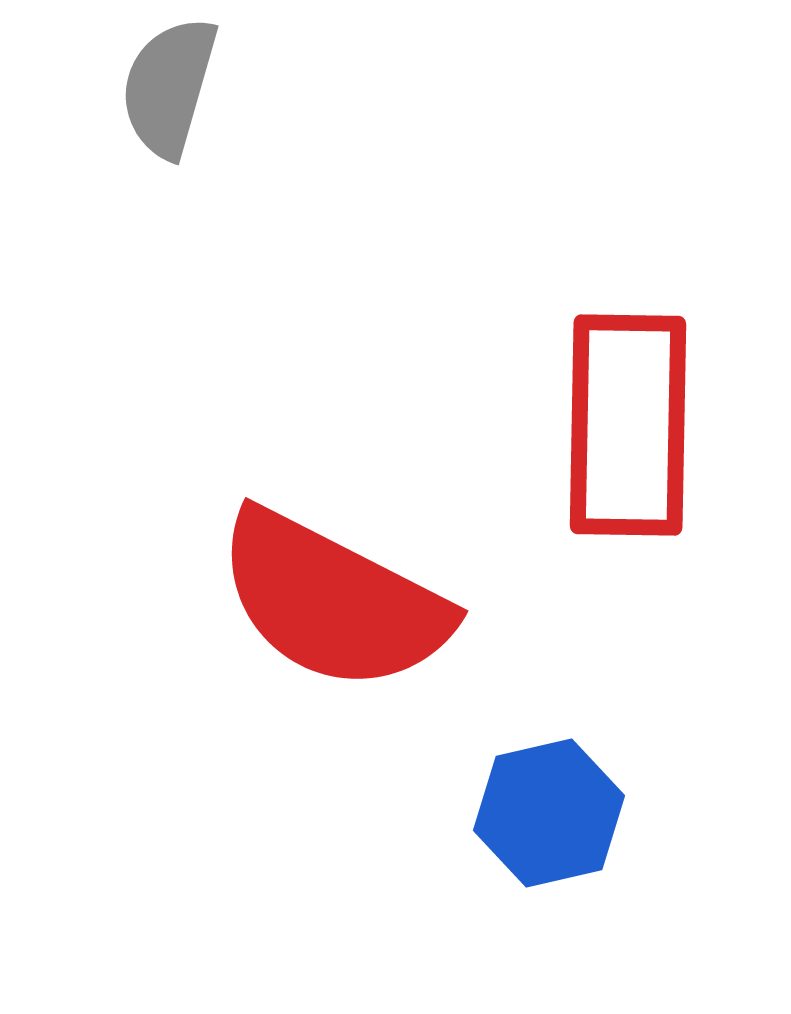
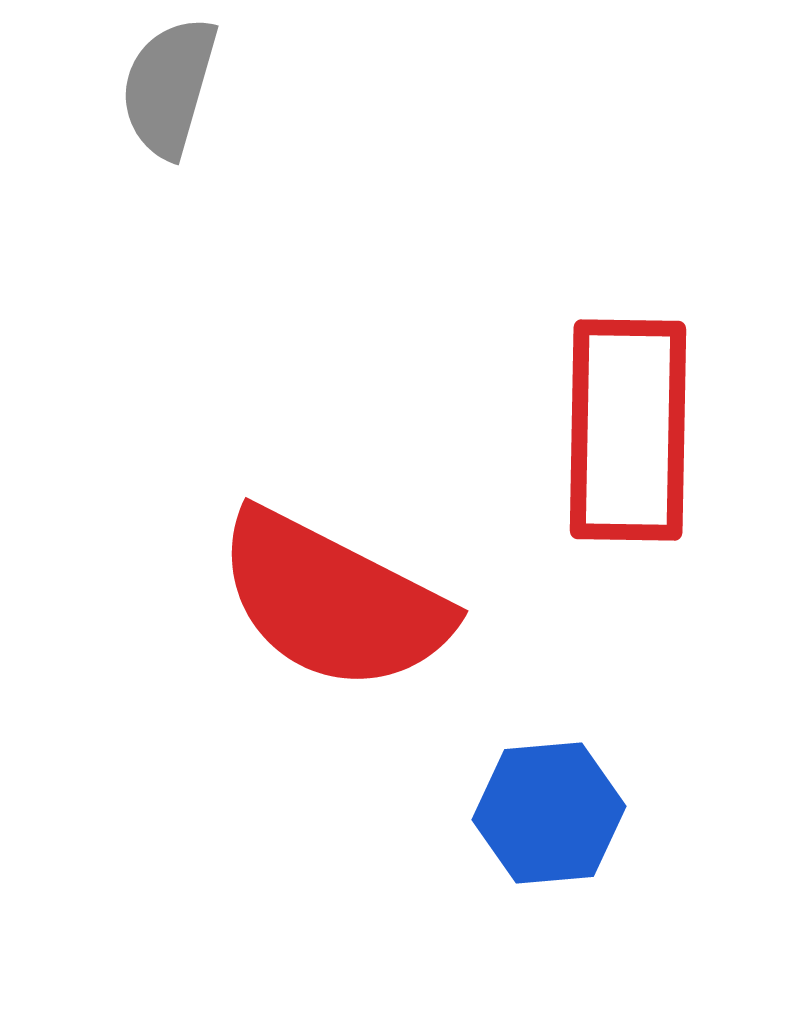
red rectangle: moved 5 px down
blue hexagon: rotated 8 degrees clockwise
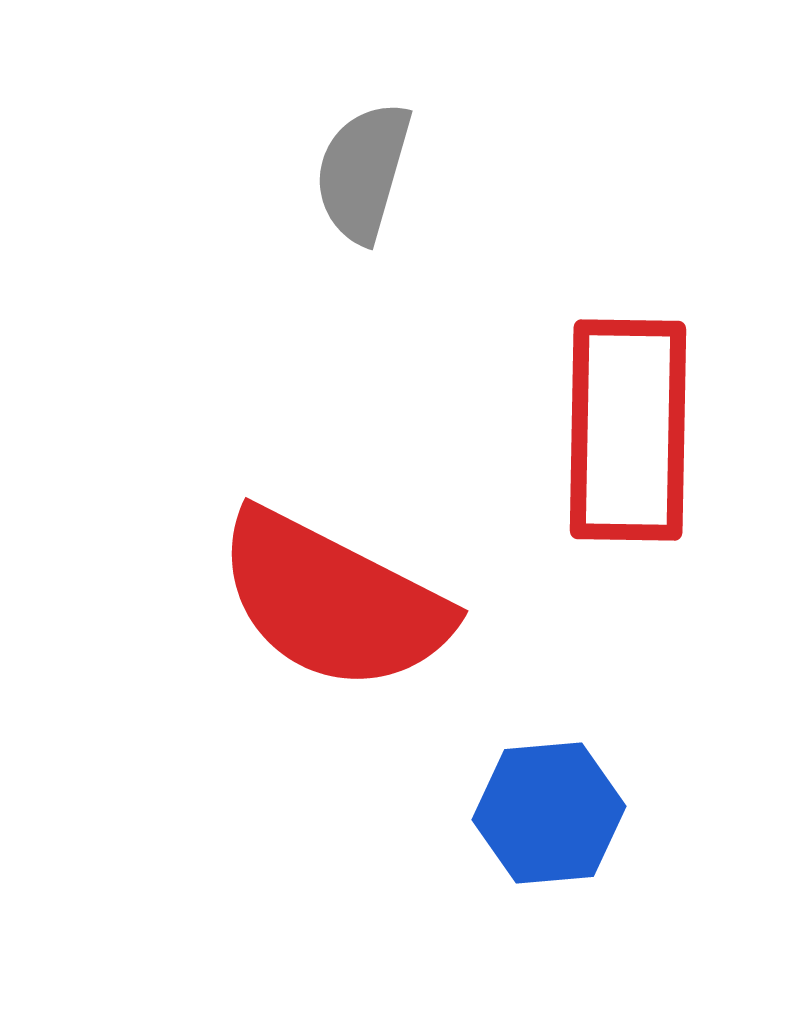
gray semicircle: moved 194 px right, 85 px down
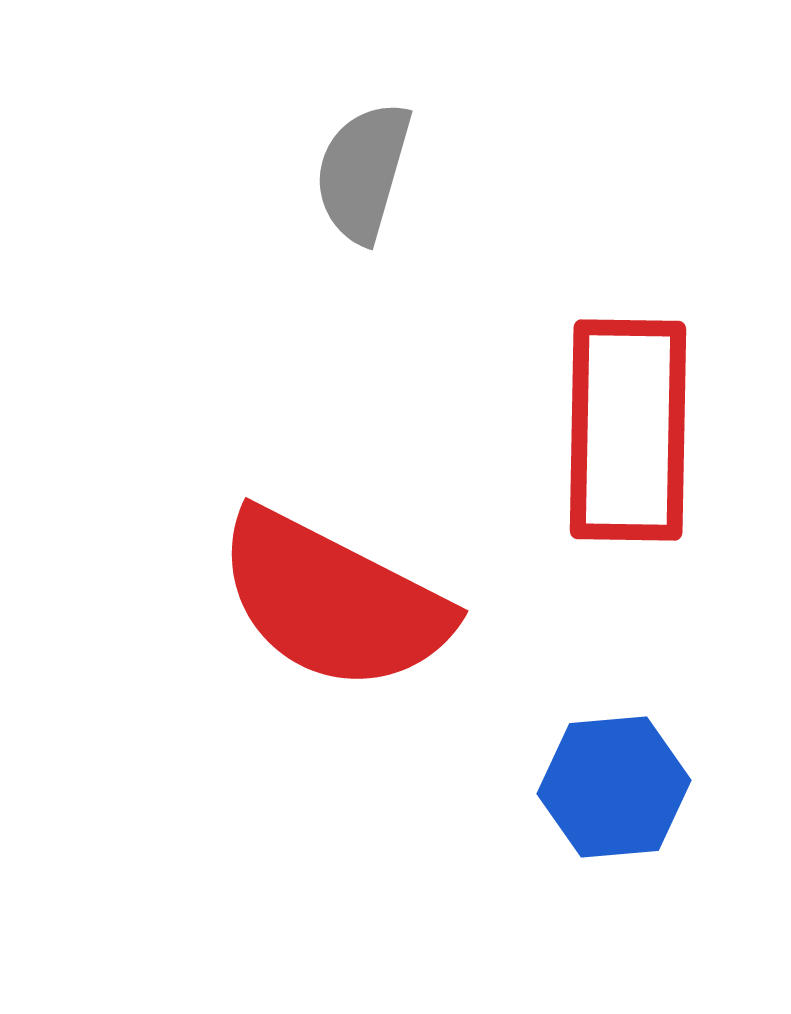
blue hexagon: moved 65 px right, 26 px up
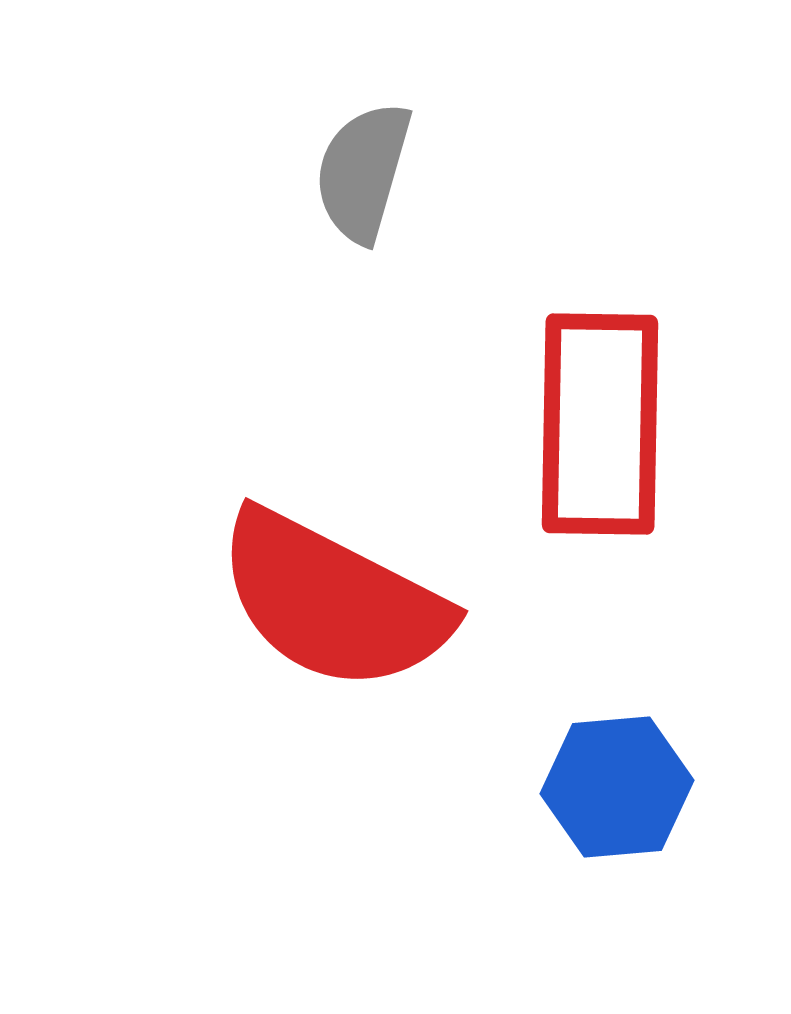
red rectangle: moved 28 px left, 6 px up
blue hexagon: moved 3 px right
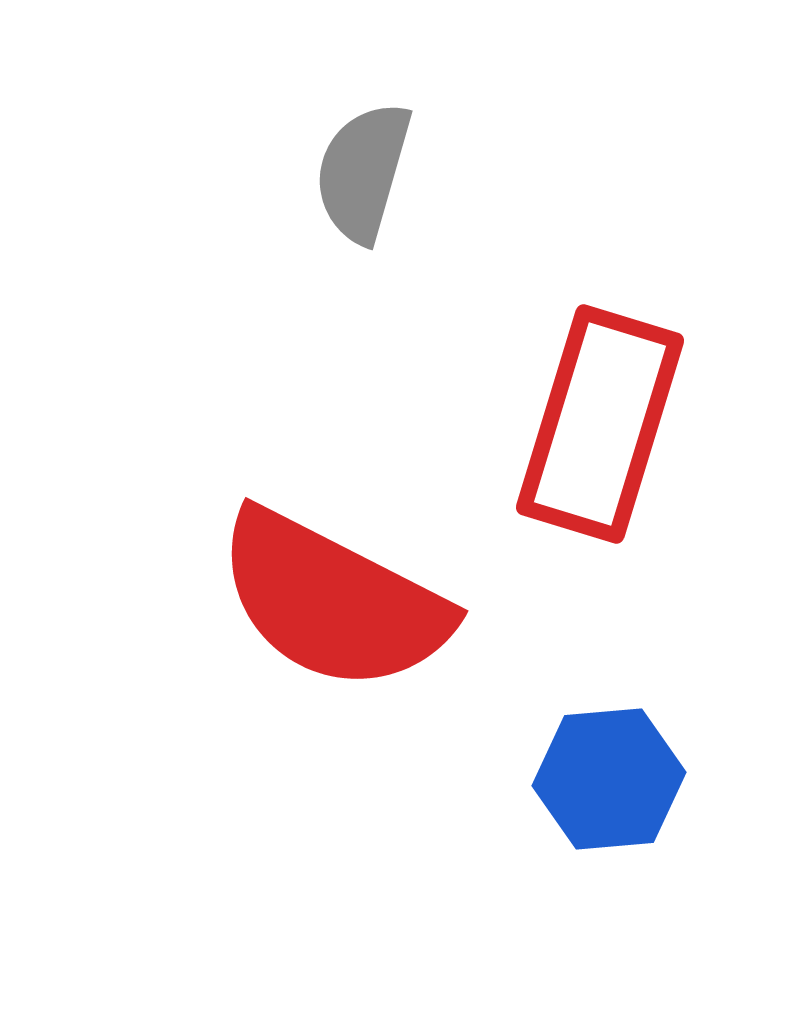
red rectangle: rotated 16 degrees clockwise
blue hexagon: moved 8 px left, 8 px up
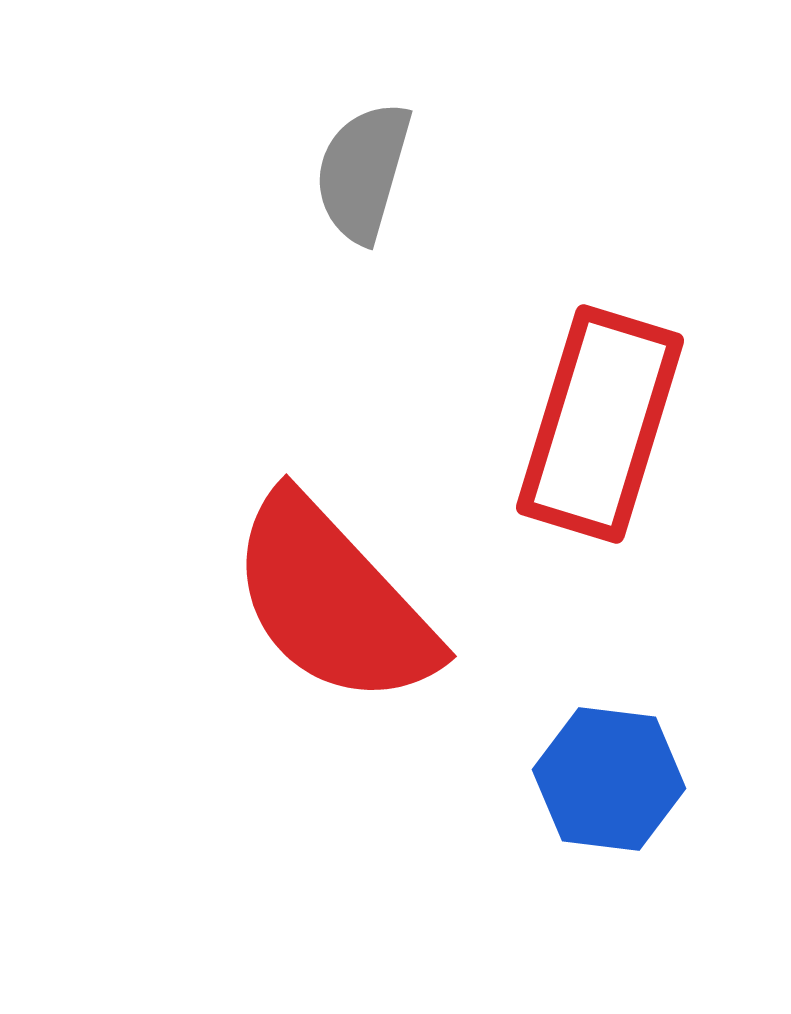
red semicircle: rotated 20 degrees clockwise
blue hexagon: rotated 12 degrees clockwise
